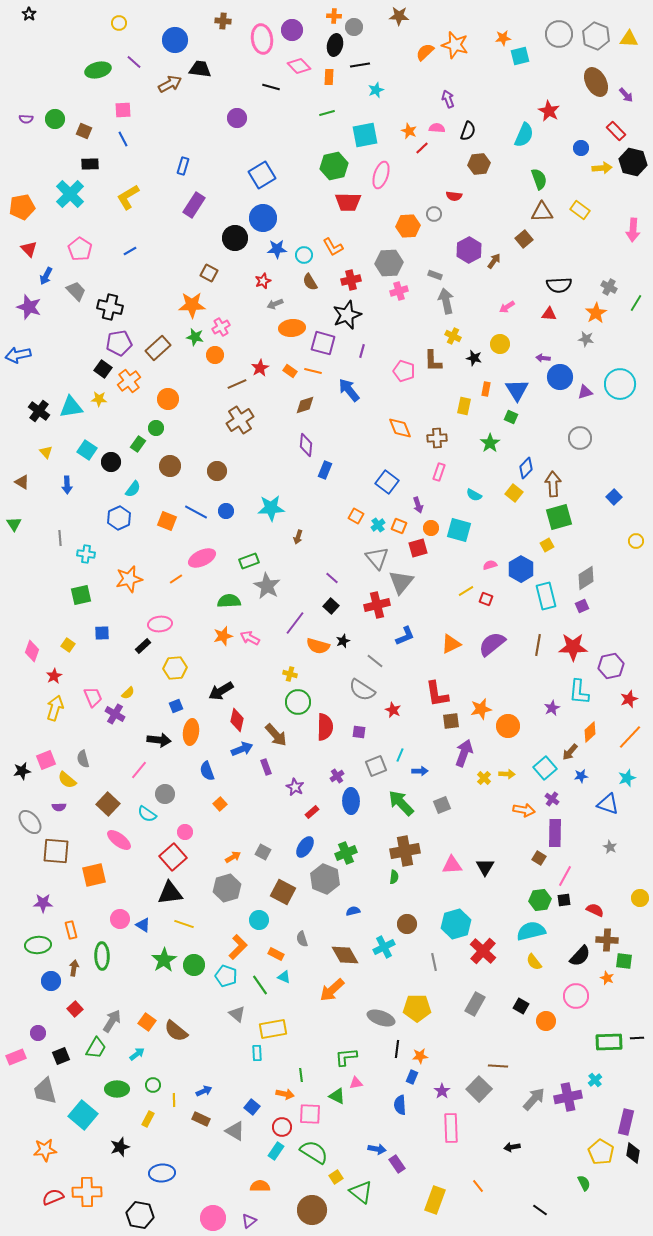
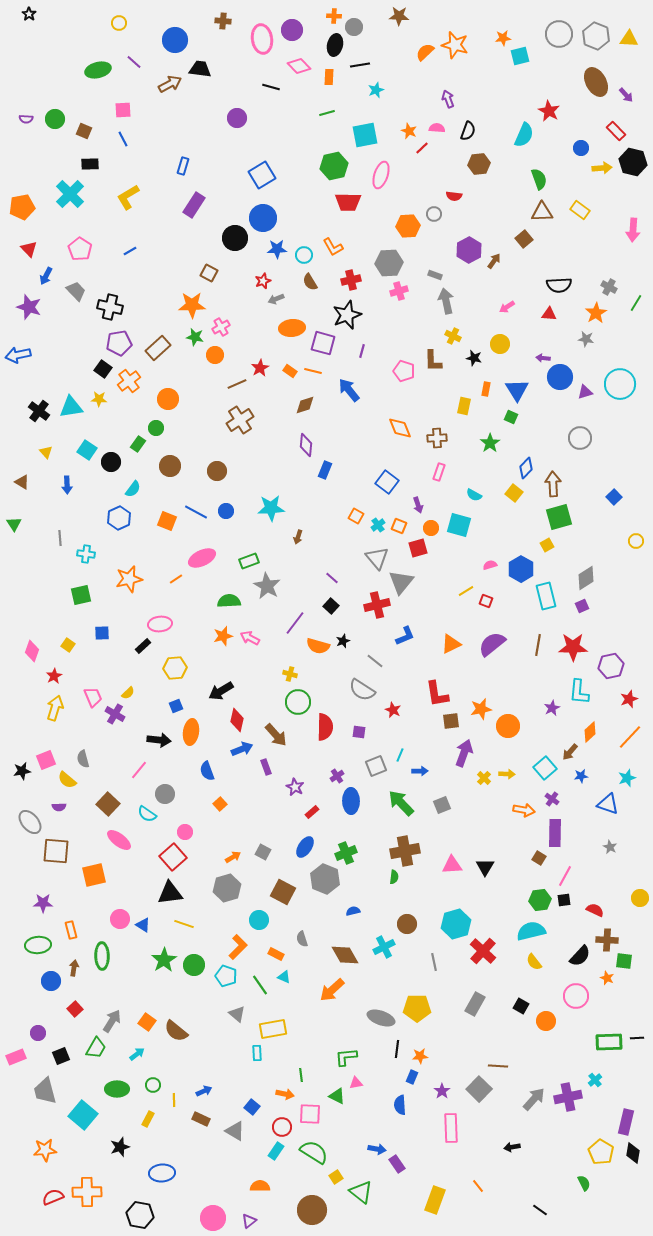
gray arrow at (275, 304): moved 1 px right, 5 px up
cyan square at (459, 530): moved 5 px up
red square at (486, 599): moved 2 px down
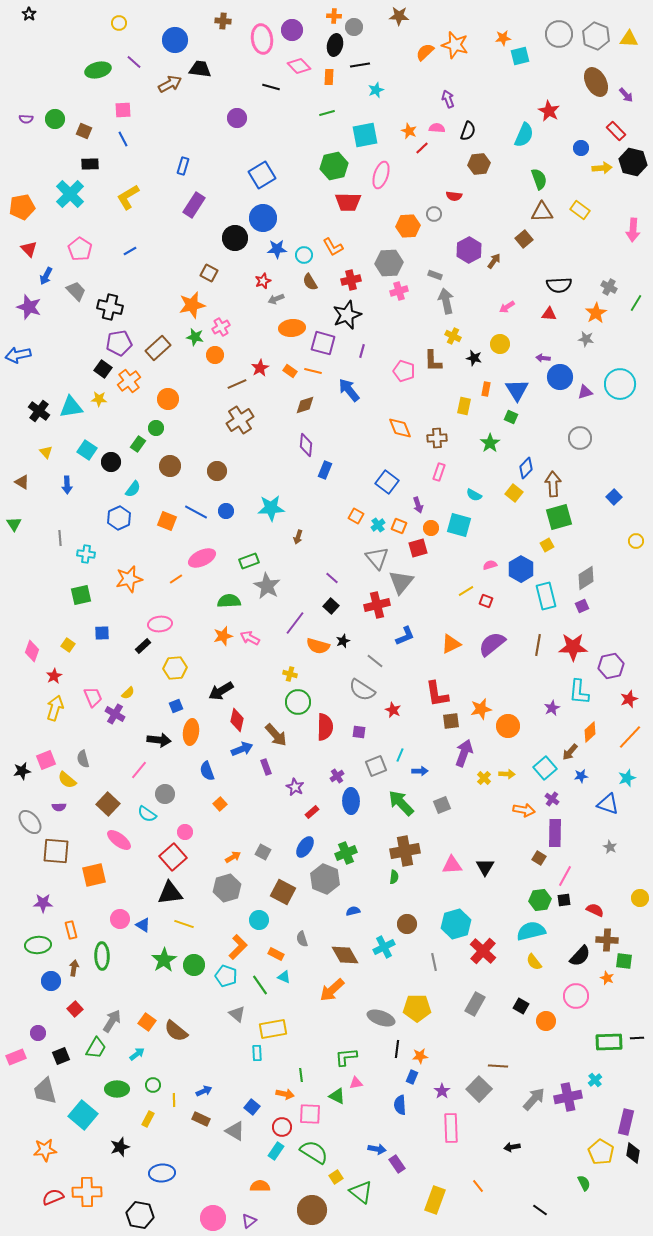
orange star at (192, 305): rotated 12 degrees counterclockwise
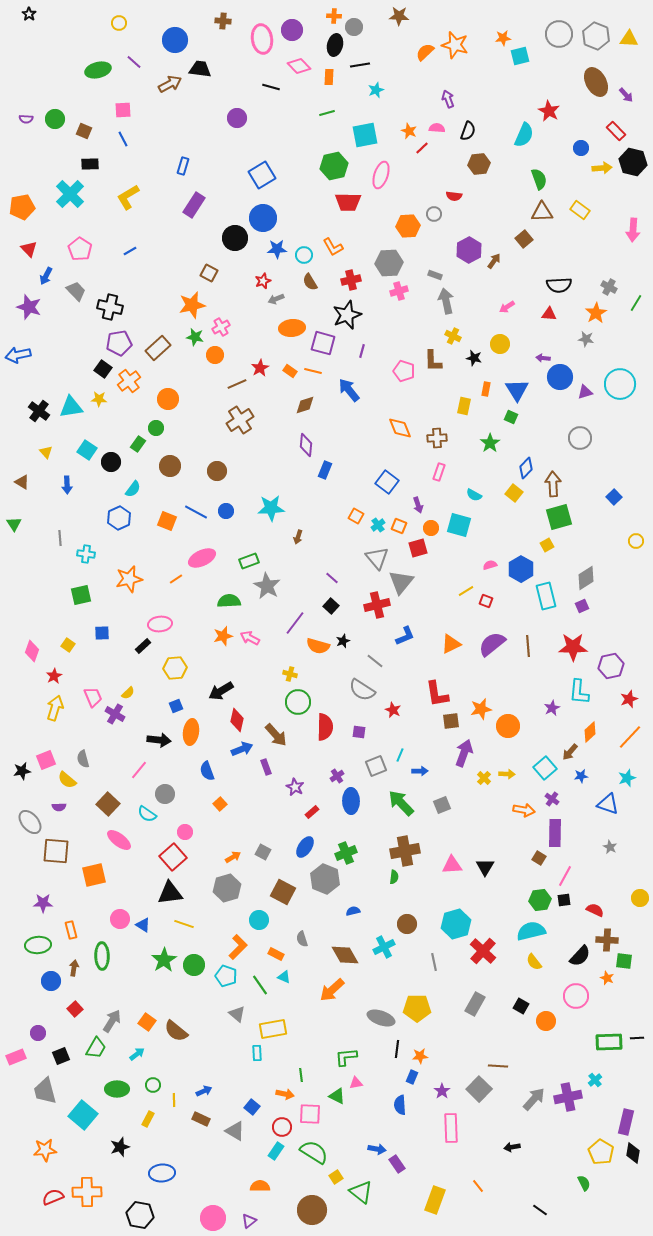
brown line at (538, 645): moved 10 px left, 1 px down; rotated 15 degrees counterclockwise
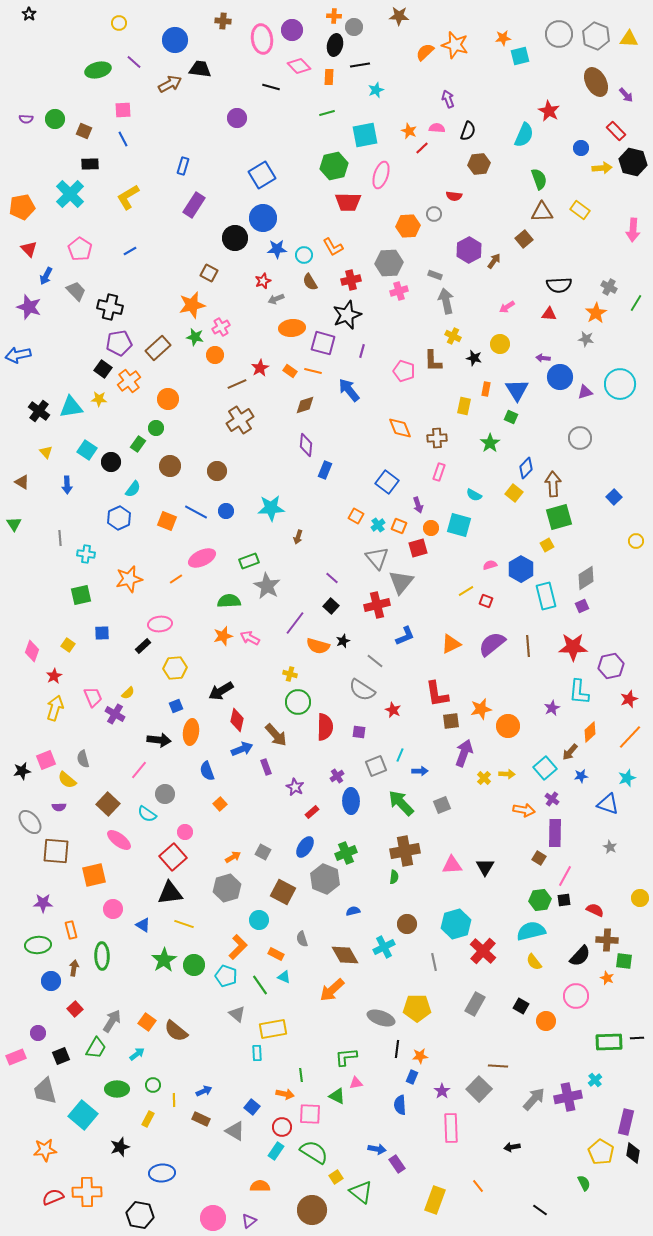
pink circle at (120, 919): moved 7 px left, 10 px up
